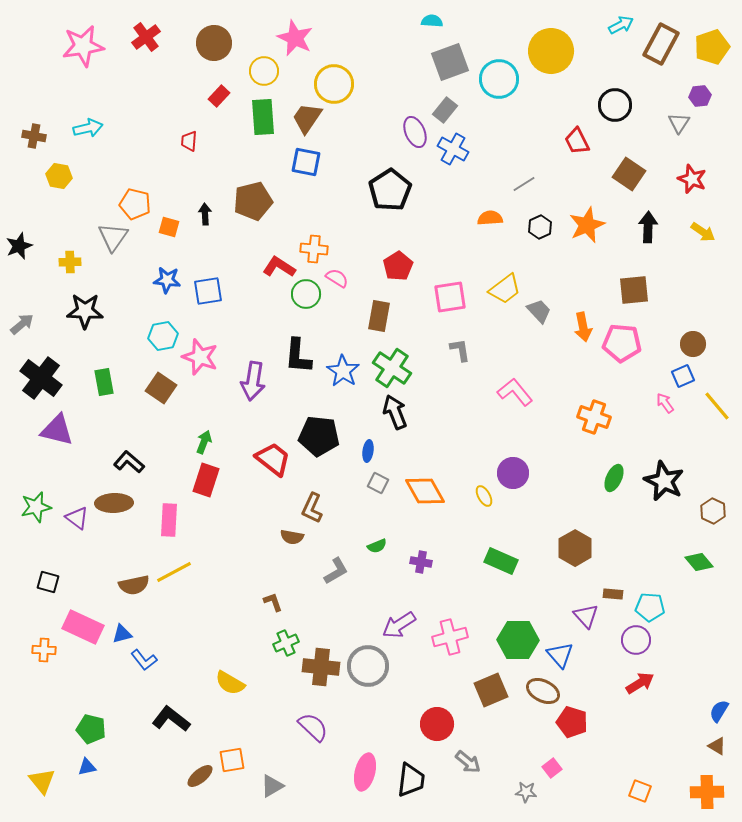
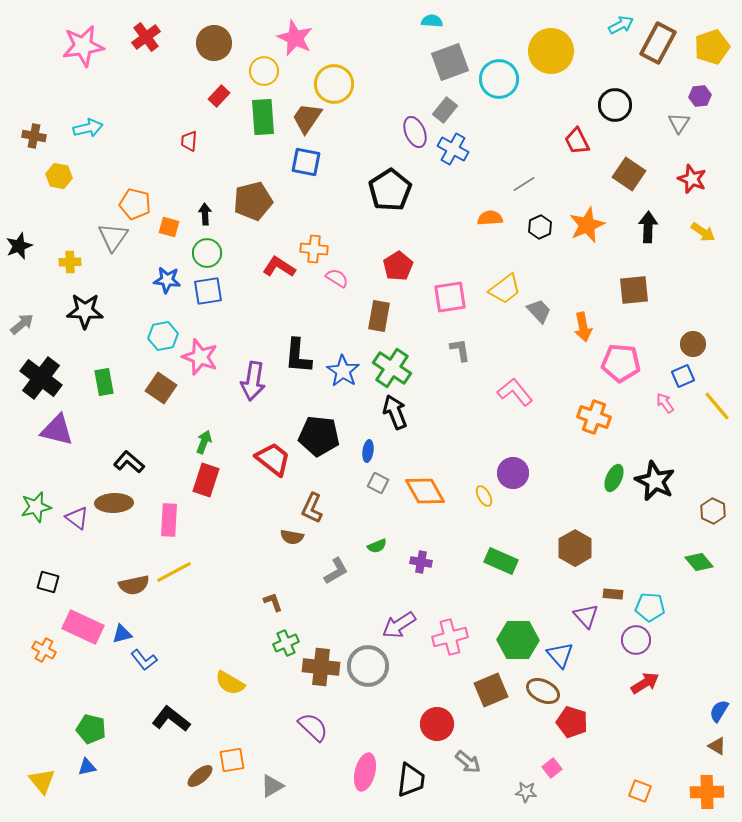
brown rectangle at (661, 44): moved 3 px left, 1 px up
green circle at (306, 294): moved 99 px left, 41 px up
pink pentagon at (622, 343): moved 1 px left, 20 px down
black star at (664, 481): moved 9 px left
orange cross at (44, 650): rotated 25 degrees clockwise
red arrow at (640, 683): moved 5 px right
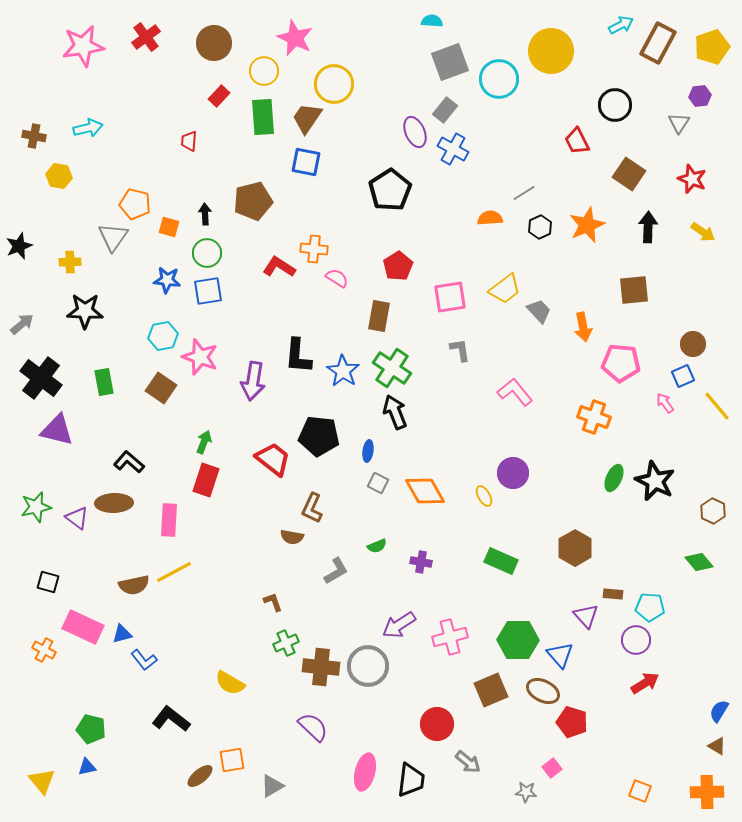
gray line at (524, 184): moved 9 px down
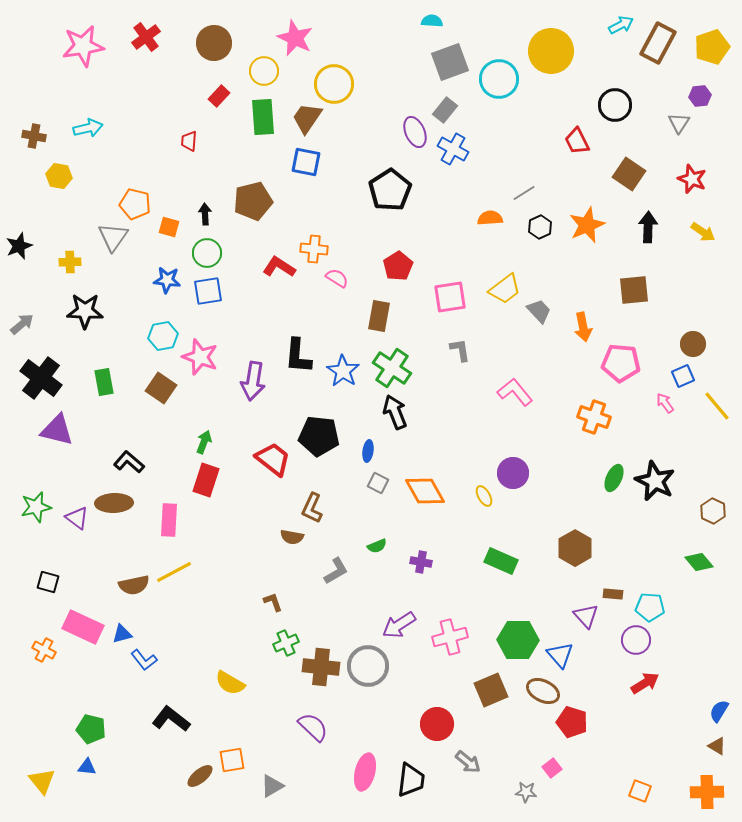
blue triangle at (87, 767): rotated 18 degrees clockwise
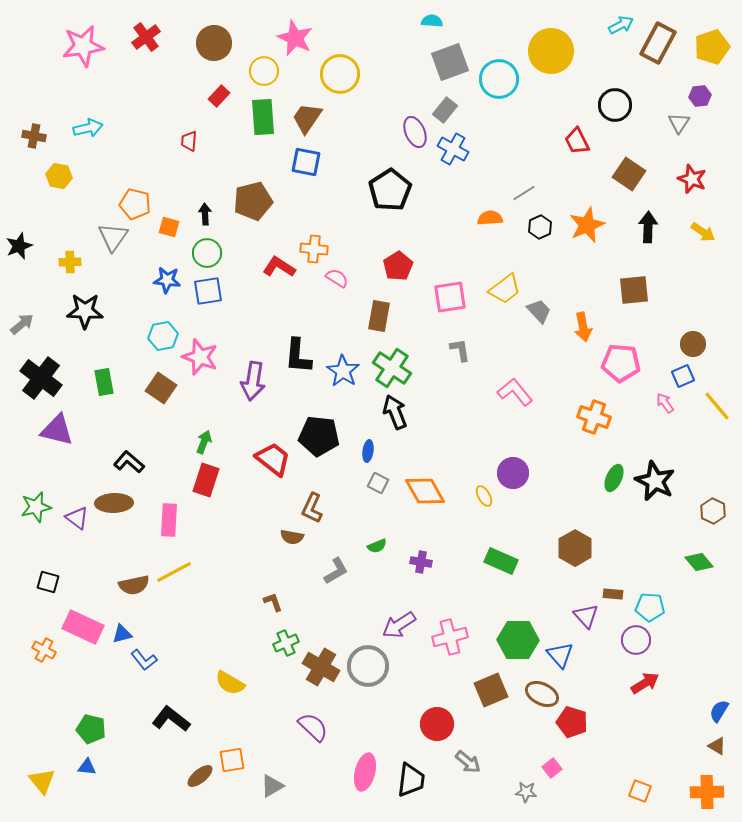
yellow circle at (334, 84): moved 6 px right, 10 px up
brown cross at (321, 667): rotated 24 degrees clockwise
brown ellipse at (543, 691): moved 1 px left, 3 px down
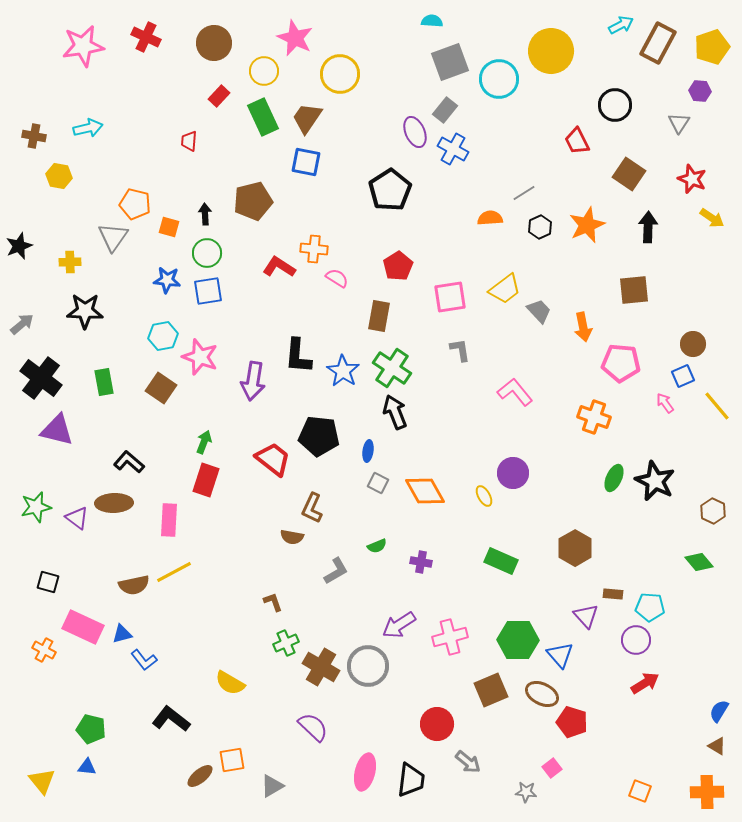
red cross at (146, 37): rotated 28 degrees counterclockwise
purple hexagon at (700, 96): moved 5 px up; rotated 10 degrees clockwise
green rectangle at (263, 117): rotated 21 degrees counterclockwise
yellow arrow at (703, 232): moved 9 px right, 14 px up
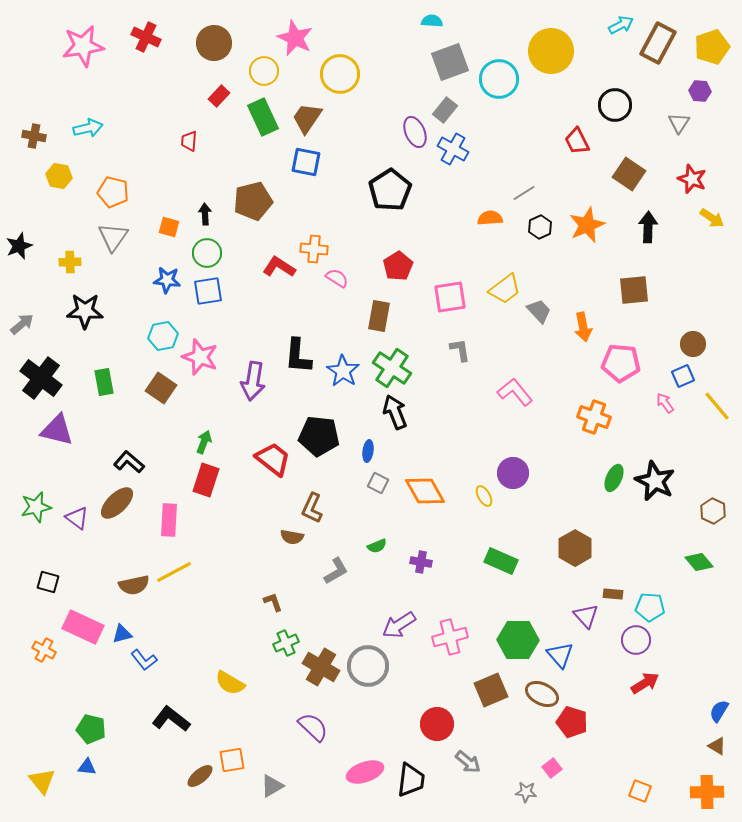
orange pentagon at (135, 204): moved 22 px left, 12 px up
brown ellipse at (114, 503): moved 3 px right; rotated 42 degrees counterclockwise
pink ellipse at (365, 772): rotated 57 degrees clockwise
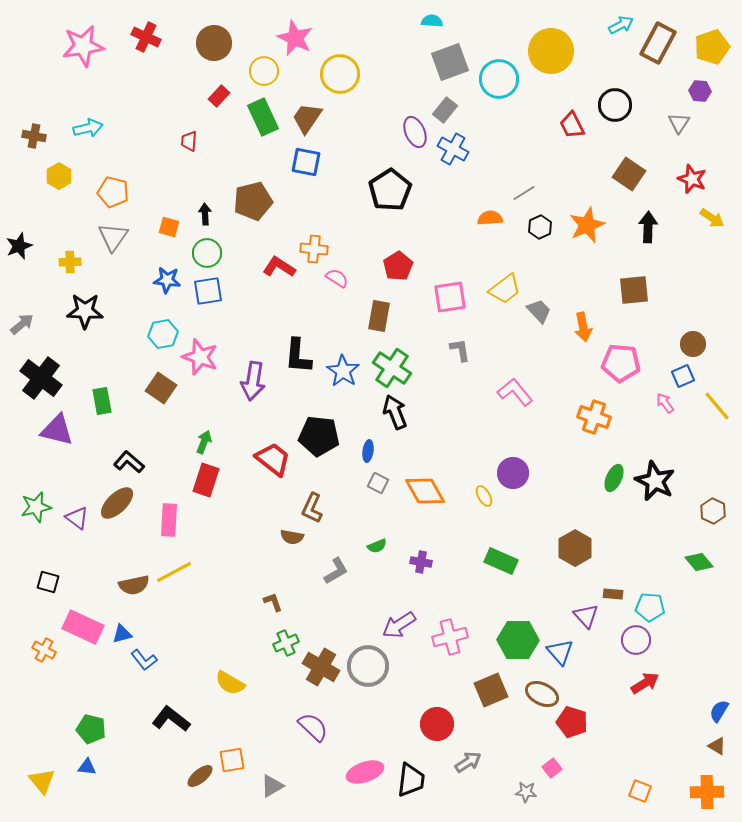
red trapezoid at (577, 141): moved 5 px left, 16 px up
yellow hexagon at (59, 176): rotated 20 degrees clockwise
cyan hexagon at (163, 336): moved 2 px up
green rectangle at (104, 382): moved 2 px left, 19 px down
blue triangle at (560, 655): moved 3 px up
gray arrow at (468, 762): rotated 72 degrees counterclockwise
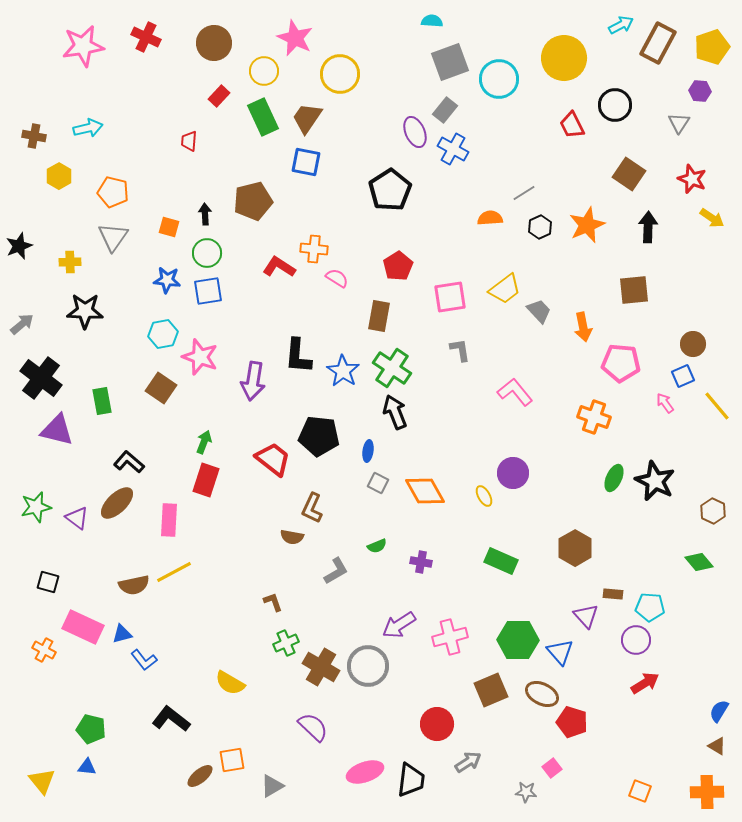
yellow circle at (551, 51): moved 13 px right, 7 px down
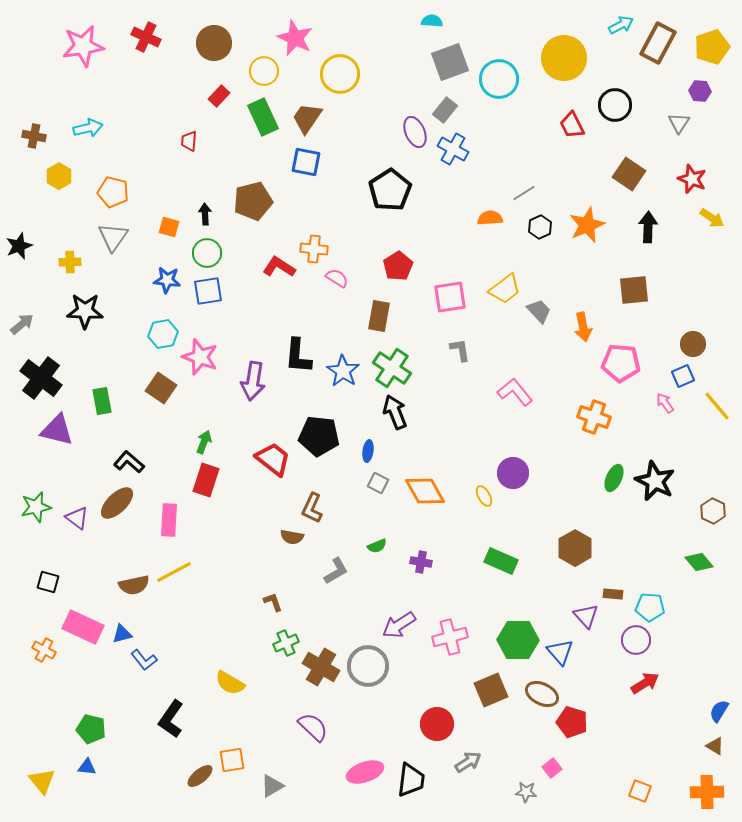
black L-shape at (171, 719): rotated 93 degrees counterclockwise
brown triangle at (717, 746): moved 2 px left
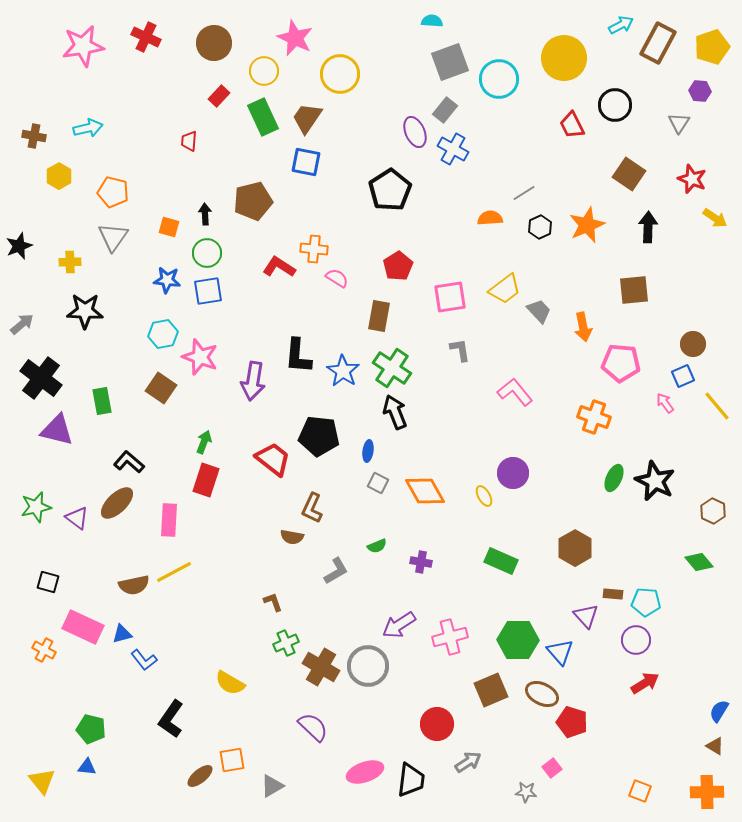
yellow arrow at (712, 218): moved 3 px right
cyan pentagon at (650, 607): moved 4 px left, 5 px up
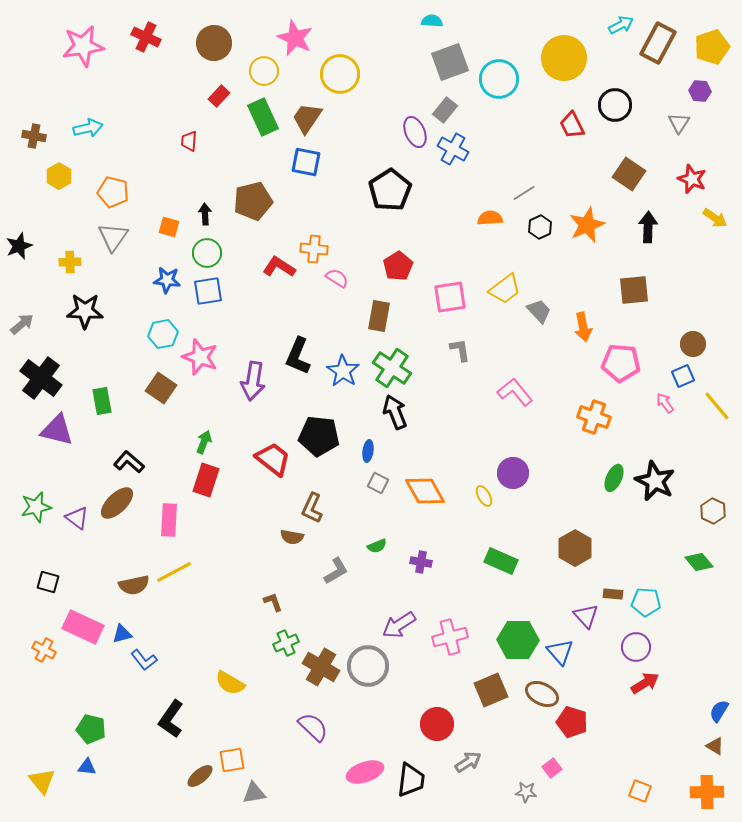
black L-shape at (298, 356): rotated 18 degrees clockwise
purple circle at (636, 640): moved 7 px down
gray triangle at (272, 786): moved 18 px left, 7 px down; rotated 20 degrees clockwise
